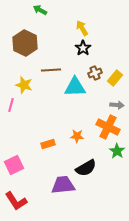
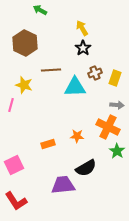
yellow rectangle: rotated 21 degrees counterclockwise
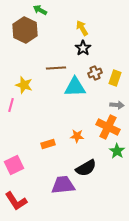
brown hexagon: moved 13 px up
brown line: moved 5 px right, 2 px up
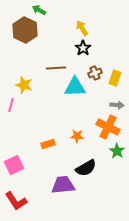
green arrow: moved 1 px left
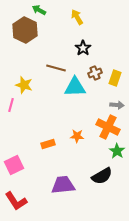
yellow arrow: moved 5 px left, 11 px up
brown line: rotated 18 degrees clockwise
black semicircle: moved 16 px right, 8 px down
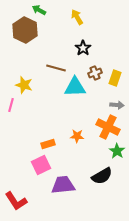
pink square: moved 27 px right
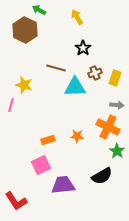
orange rectangle: moved 4 px up
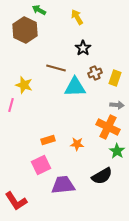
orange star: moved 8 px down
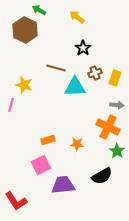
yellow arrow: rotated 21 degrees counterclockwise
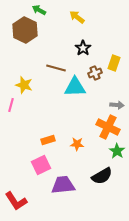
yellow rectangle: moved 1 px left, 15 px up
